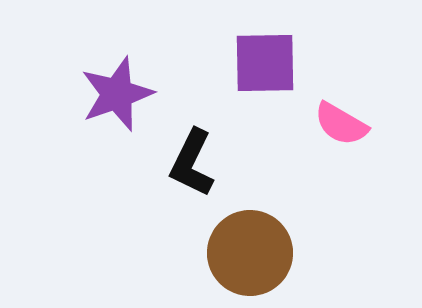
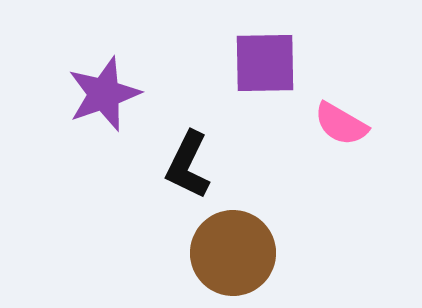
purple star: moved 13 px left
black L-shape: moved 4 px left, 2 px down
brown circle: moved 17 px left
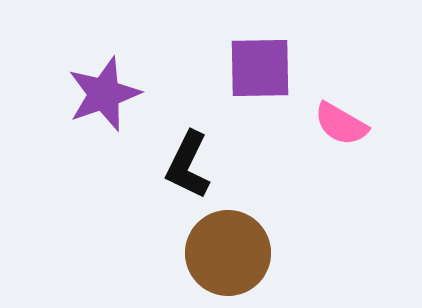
purple square: moved 5 px left, 5 px down
brown circle: moved 5 px left
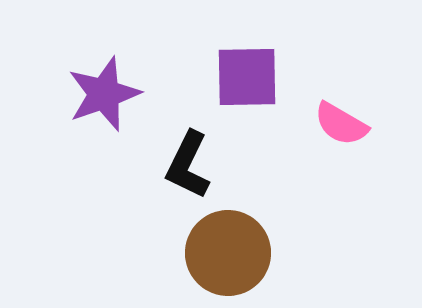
purple square: moved 13 px left, 9 px down
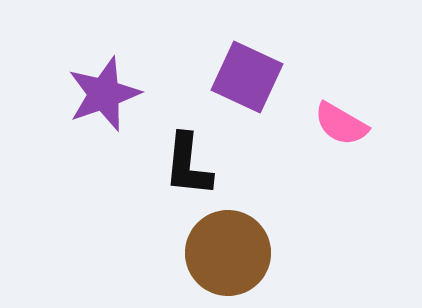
purple square: rotated 26 degrees clockwise
black L-shape: rotated 20 degrees counterclockwise
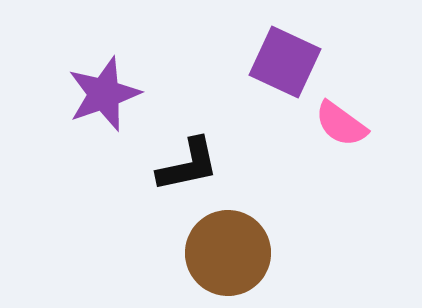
purple square: moved 38 px right, 15 px up
pink semicircle: rotated 6 degrees clockwise
black L-shape: rotated 108 degrees counterclockwise
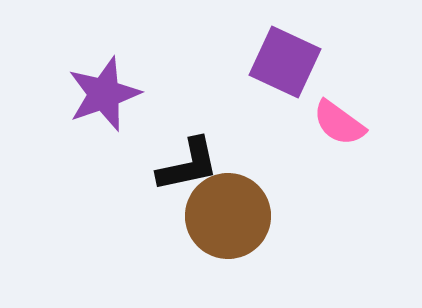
pink semicircle: moved 2 px left, 1 px up
brown circle: moved 37 px up
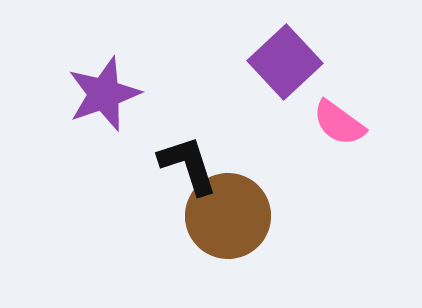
purple square: rotated 22 degrees clockwise
black L-shape: rotated 96 degrees counterclockwise
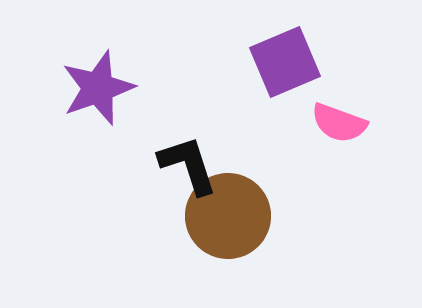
purple square: rotated 20 degrees clockwise
purple star: moved 6 px left, 6 px up
pink semicircle: rotated 16 degrees counterclockwise
